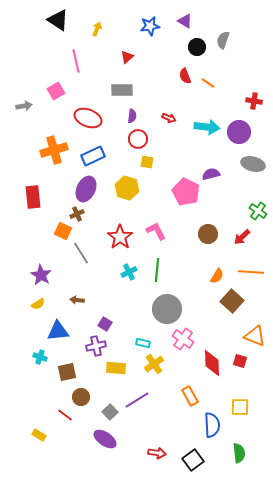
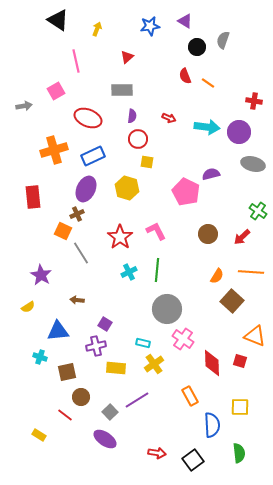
yellow semicircle at (38, 304): moved 10 px left, 3 px down
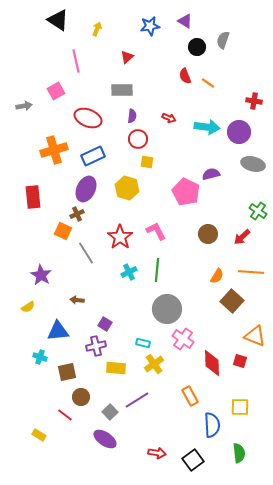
gray line at (81, 253): moved 5 px right
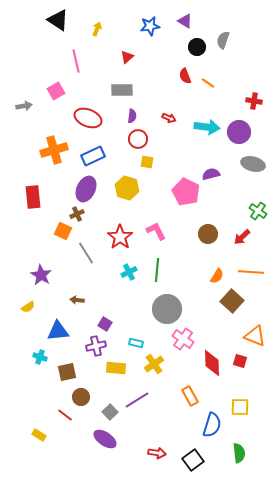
cyan rectangle at (143, 343): moved 7 px left
blue semicircle at (212, 425): rotated 20 degrees clockwise
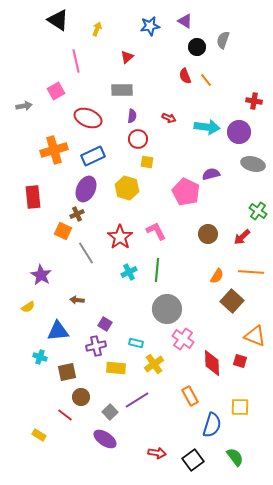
orange line at (208, 83): moved 2 px left, 3 px up; rotated 16 degrees clockwise
green semicircle at (239, 453): moved 4 px left, 4 px down; rotated 30 degrees counterclockwise
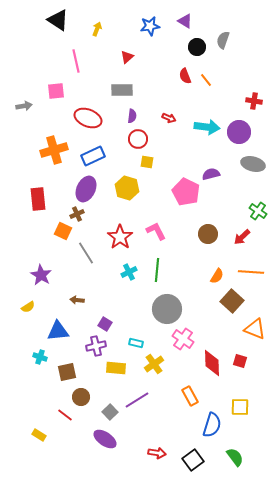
pink square at (56, 91): rotated 24 degrees clockwise
red rectangle at (33, 197): moved 5 px right, 2 px down
orange triangle at (255, 336): moved 7 px up
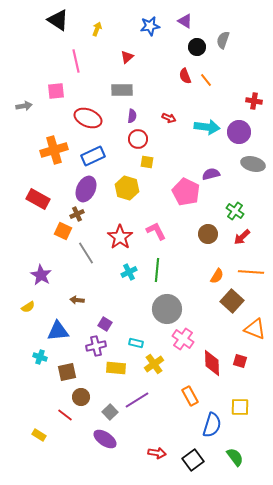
red rectangle at (38, 199): rotated 55 degrees counterclockwise
green cross at (258, 211): moved 23 px left
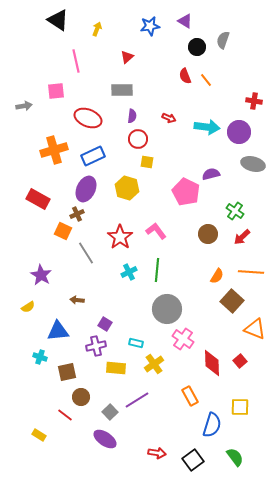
pink L-shape at (156, 231): rotated 10 degrees counterclockwise
red square at (240, 361): rotated 32 degrees clockwise
